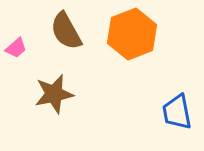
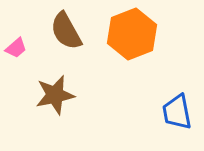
brown star: moved 1 px right, 1 px down
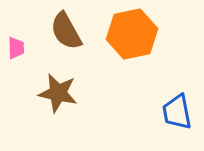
orange hexagon: rotated 9 degrees clockwise
pink trapezoid: rotated 50 degrees counterclockwise
brown star: moved 3 px right, 2 px up; rotated 24 degrees clockwise
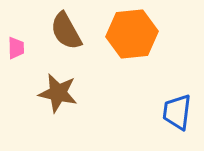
orange hexagon: rotated 6 degrees clockwise
blue trapezoid: rotated 18 degrees clockwise
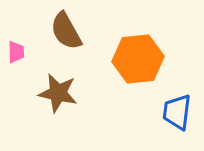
orange hexagon: moved 6 px right, 25 px down
pink trapezoid: moved 4 px down
